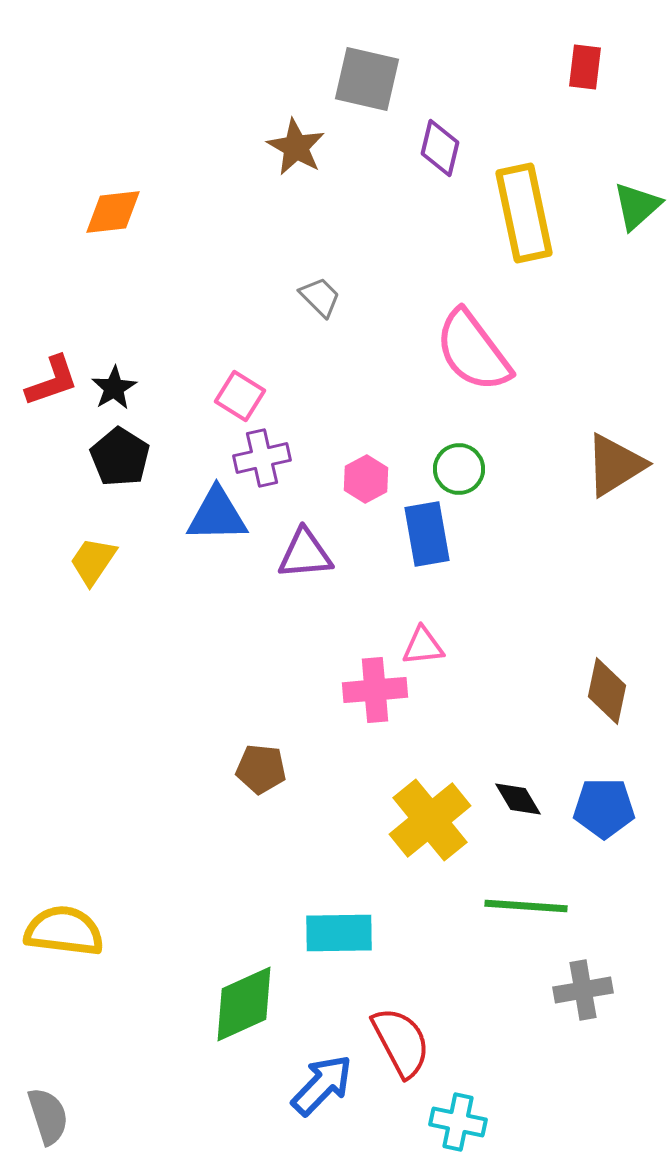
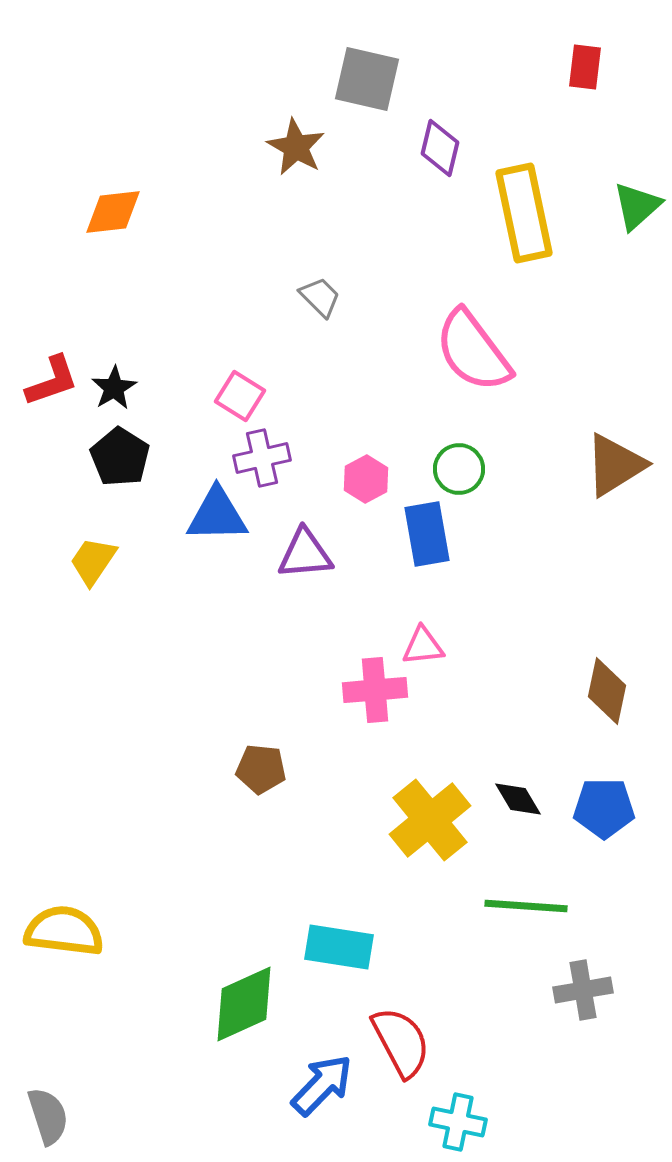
cyan rectangle: moved 14 px down; rotated 10 degrees clockwise
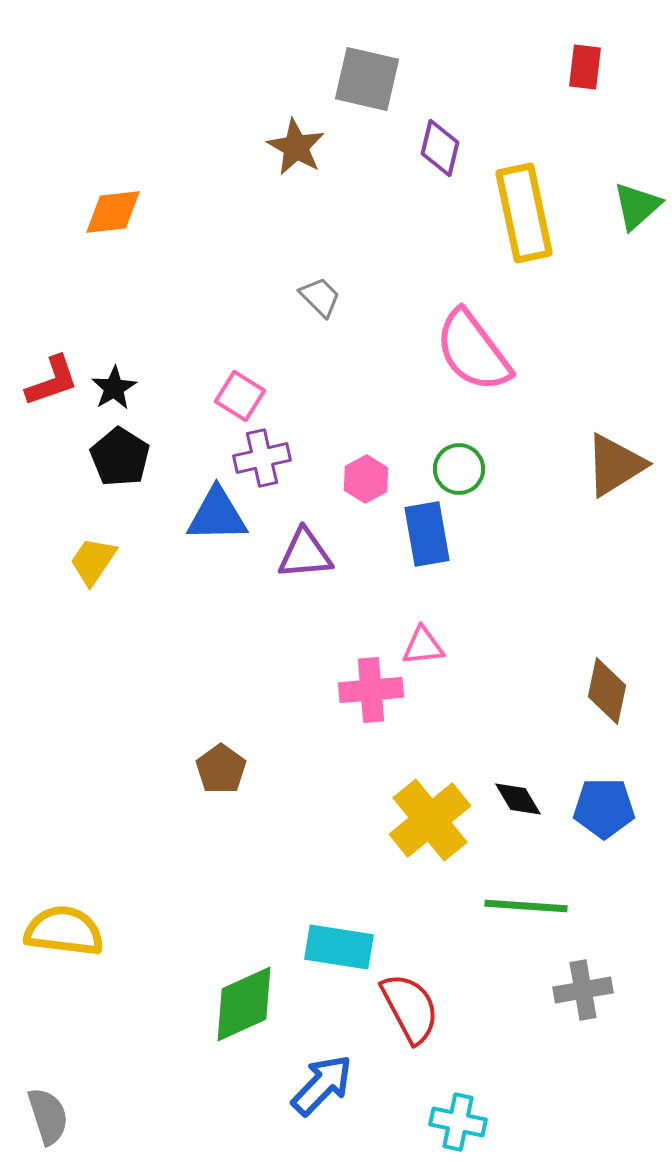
pink cross: moved 4 px left
brown pentagon: moved 40 px left; rotated 30 degrees clockwise
red semicircle: moved 9 px right, 34 px up
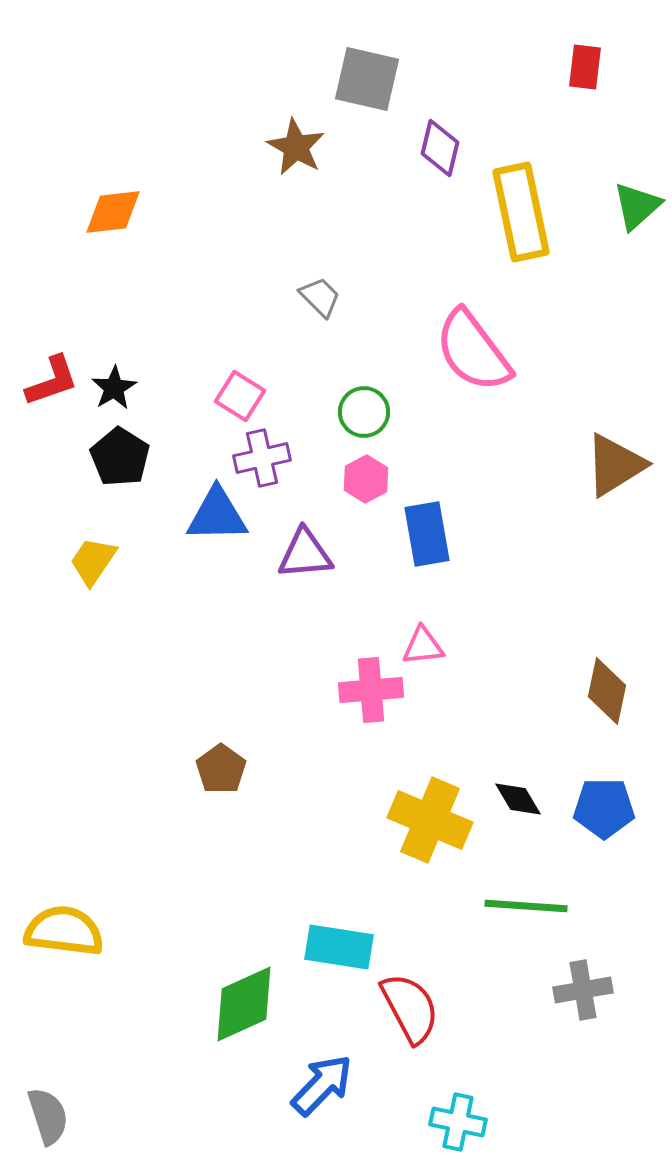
yellow rectangle: moved 3 px left, 1 px up
green circle: moved 95 px left, 57 px up
yellow cross: rotated 28 degrees counterclockwise
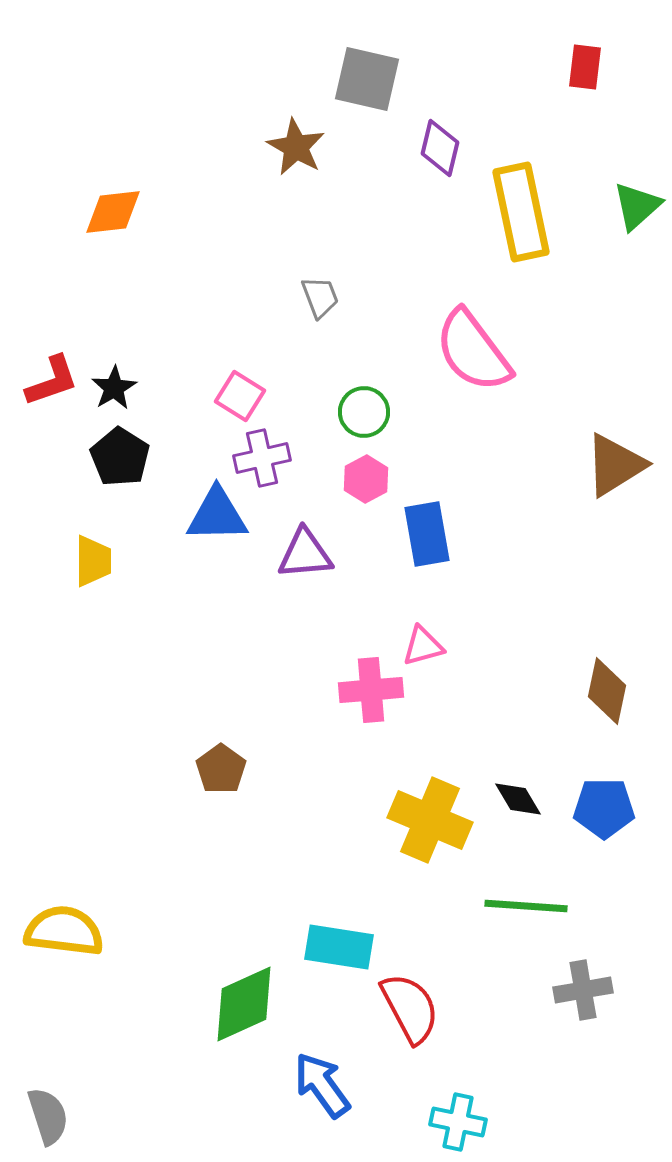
gray trapezoid: rotated 24 degrees clockwise
yellow trapezoid: rotated 146 degrees clockwise
pink triangle: rotated 9 degrees counterclockwise
blue arrow: rotated 80 degrees counterclockwise
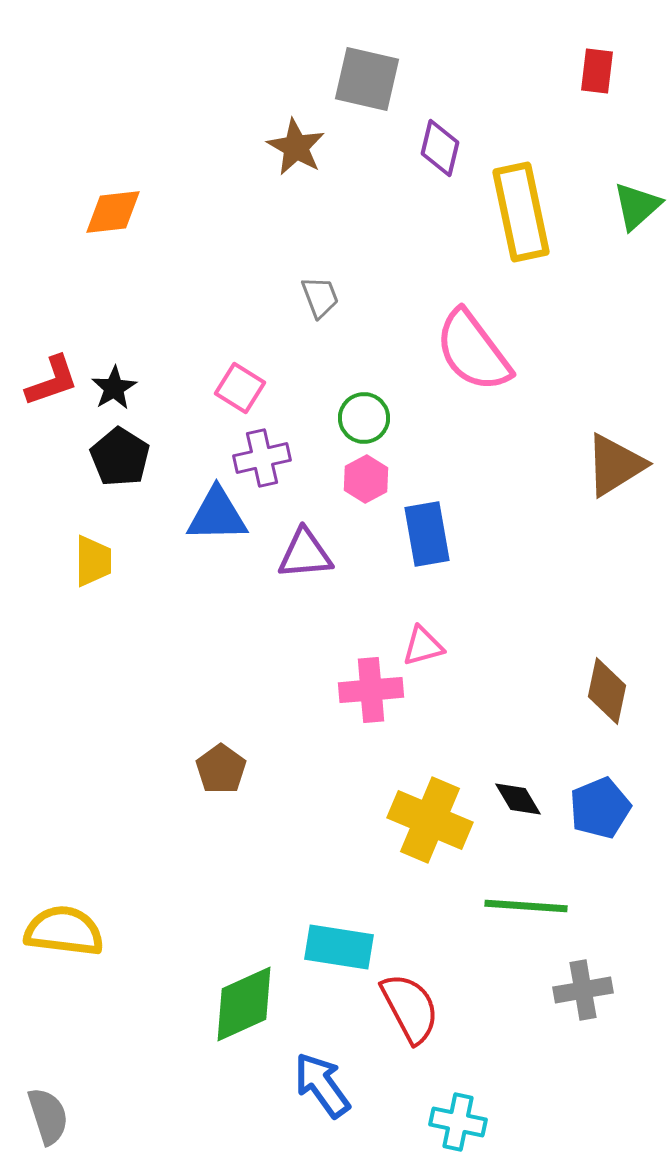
red rectangle: moved 12 px right, 4 px down
pink square: moved 8 px up
green circle: moved 6 px down
blue pentagon: moved 4 px left; rotated 22 degrees counterclockwise
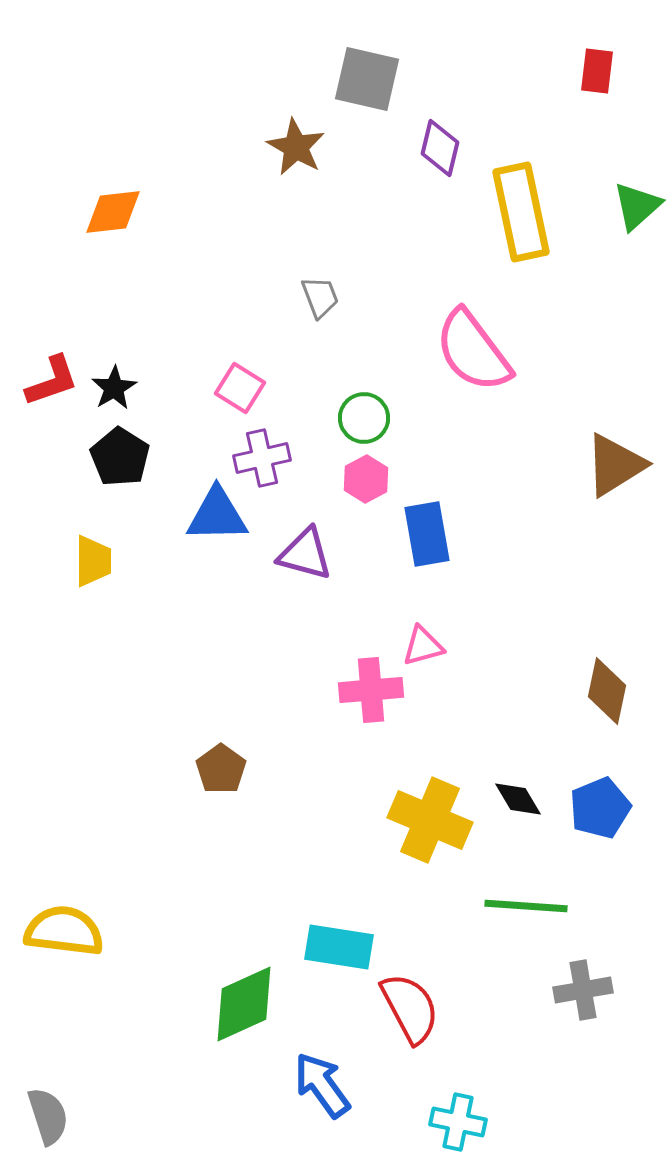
purple triangle: rotated 20 degrees clockwise
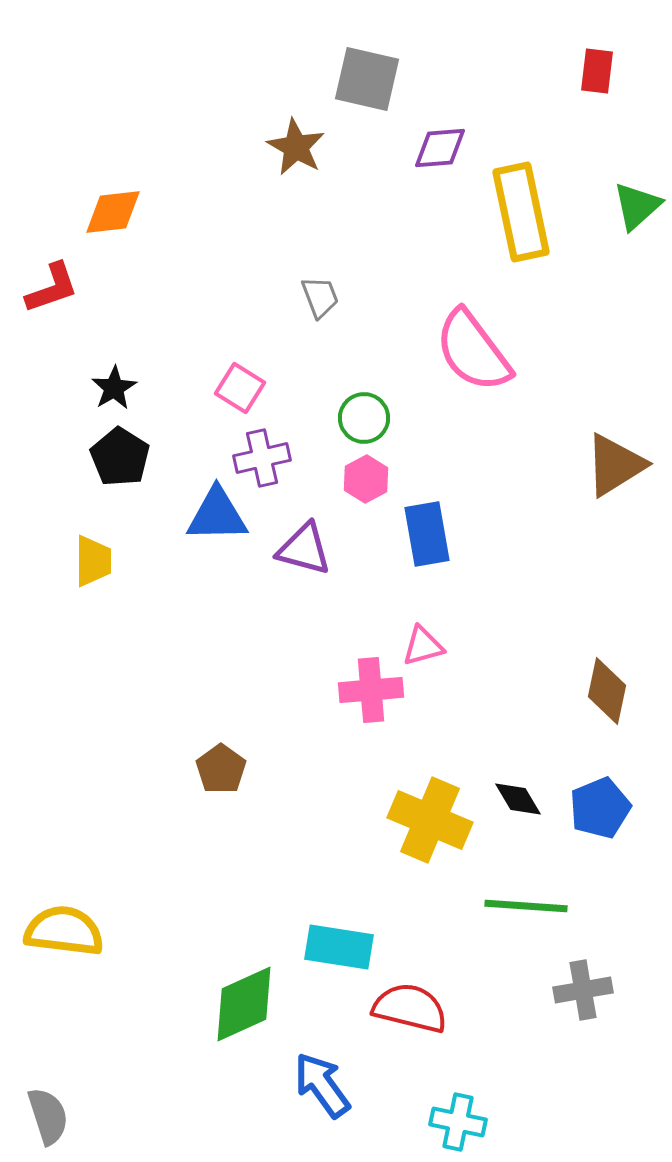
purple diamond: rotated 72 degrees clockwise
red L-shape: moved 93 px up
purple triangle: moved 1 px left, 5 px up
red semicircle: rotated 48 degrees counterclockwise
